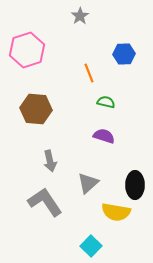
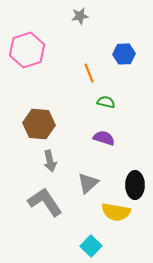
gray star: rotated 24 degrees clockwise
brown hexagon: moved 3 px right, 15 px down
purple semicircle: moved 2 px down
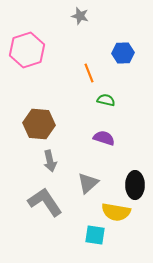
gray star: rotated 24 degrees clockwise
blue hexagon: moved 1 px left, 1 px up
green semicircle: moved 2 px up
cyan square: moved 4 px right, 11 px up; rotated 35 degrees counterclockwise
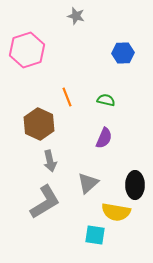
gray star: moved 4 px left
orange line: moved 22 px left, 24 px down
brown hexagon: rotated 20 degrees clockwise
purple semicircle: rotated 95 degrees clockwise
gray L-shape: rotated 93 degrees clockwise
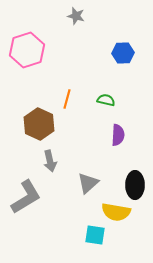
orange line: moved 2 px down; rotated 36 degrees clockwise
purple semicircle: moved 14 px right, 3 px up; rotated 20 degrees counterclockwise
gray L-shape: moved 19 px left, 5 px up
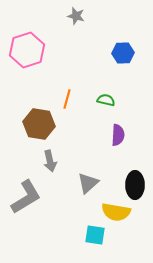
brown hexagon: rotated 16 degrees counterclockwise
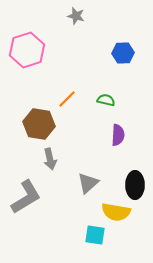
orange line: rotated 30 degrees clockwise
gray arrow: moved 2 px up
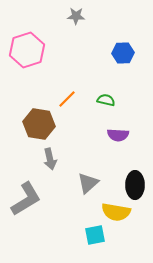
gray star: rotated 12 degrees counterclockwise
purple semicircle: rotated 90 degrees clockwise
gray L-shape: moved 2 px down
cyan square: rotated 20 degrees counterclockwise
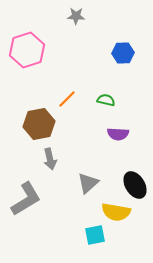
brown hexagon: rotated 20 degrees counterclockwise
purple semicircle: moved 1 px up
black ellipse: rotated 32 degrees counterclockwise
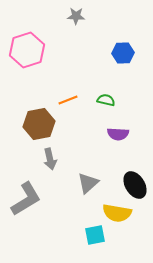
orange line: moved 1 px right, 1 px down; rotated 24 degrees clockwise
yellow semicircle: moved 1 px right, 1 px down
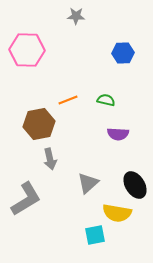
pink hexagon: rotated 20 degrees clockwise
